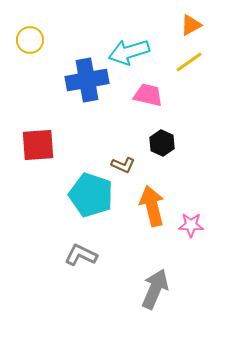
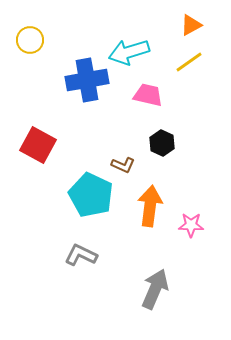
red square: rotated 33 degrees clockwise
cyan pentagon: rotated 6 degrees clockwise
orange arrow: moved 2 px left; rotated 21 degrees clockwise
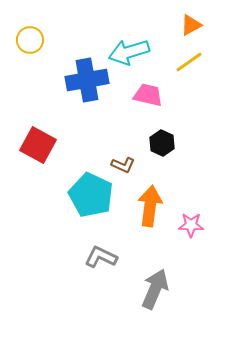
gray L-shape: moved 20 px right, 2 px down
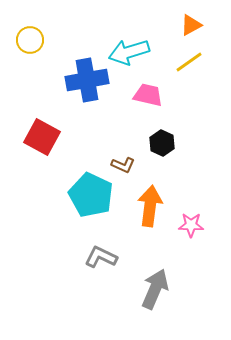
red square: moved 4 px right, 8 px up
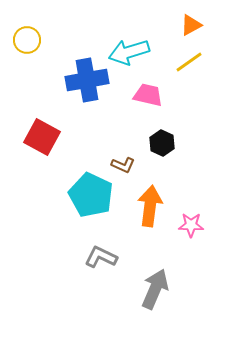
yellow circle: moved 3 px left
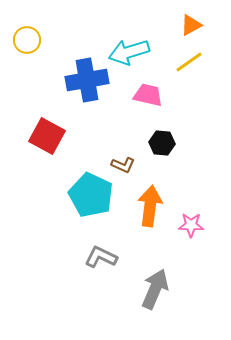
red square: moved 5 px right, 1 px up
black hexagon: rotated 20 degrees counterclockwise
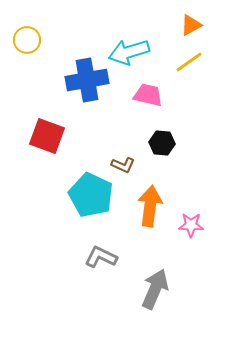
red square: rotated 9 degrees counterclockwise
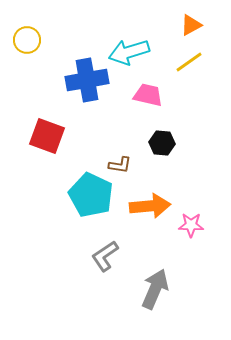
brown L-shape: moved 3 px left; rotated 15 degrees counterclockwise
orange arrow: rotated 78 degrees clockwise
gray L-shape: moved 4 px right, 1 px up; rotated 60 degrees counterclockwise
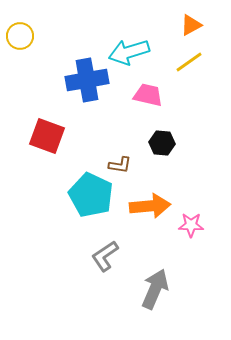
yellow circle: moved 7 px left, 4 px up
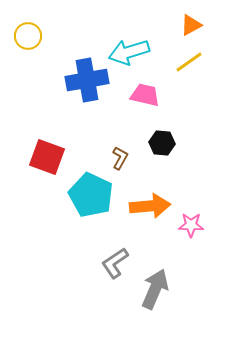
yellow circle: moved 8 px right
pink trapezoid: moved 3 px left
red square: moved 21 px down
brown L-shape: moved 7 px up; rotated 70 degrees counterclockwise
gray L-shape: moved 10 px right, 7 px down
